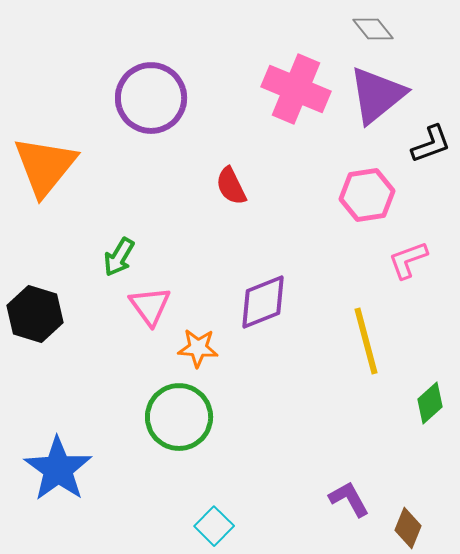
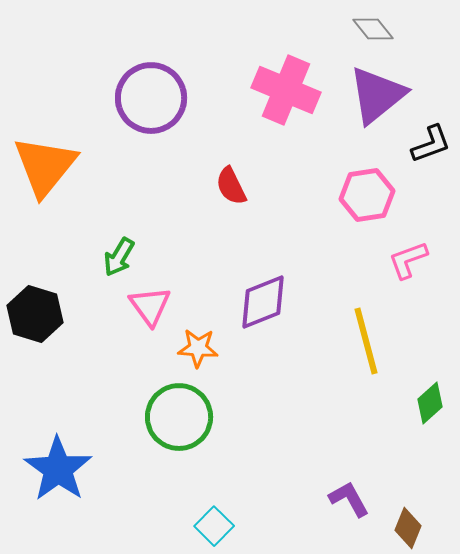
pink cross: moved 10 px left, 1 px down
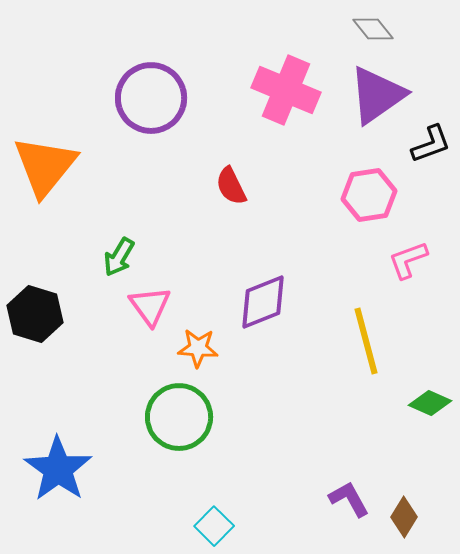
purple triangle: rotated 4 degrees clockwise
pink hexagon: moved 2 px right
green diamond: rotated 66 degrees clockwise
brown diamond: moved 4 px left, 11 px up; rotated 9 degrees clockwise
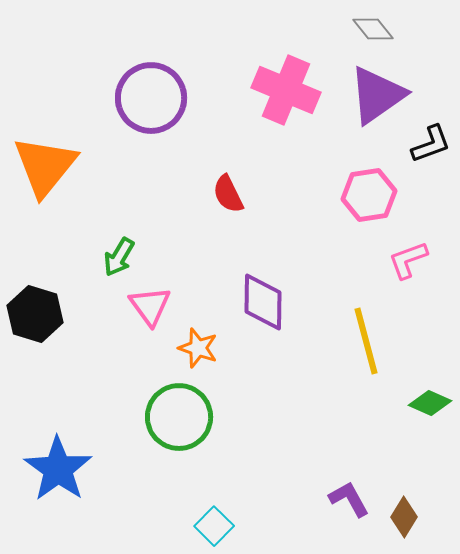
red semicircle: moved 3 px left, 8 px down
purple diamond: rotated 68 degrees counterclockwise
orange star: rotated 15 degrees clockwise
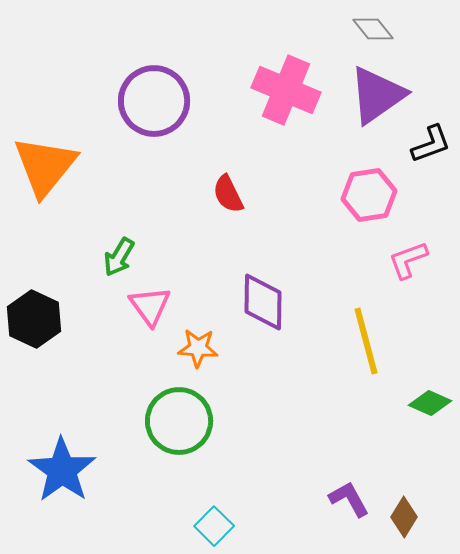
purple circle: moved 3 px right, 3 px down
black hexagon: moved 1 px left, 5 px down; rotated 8 degrees clockwise
orange star: rotated 15 degrees counterclockwise
green circle: moved 4 px down
blue star: moved 4 px right, 1 px down
